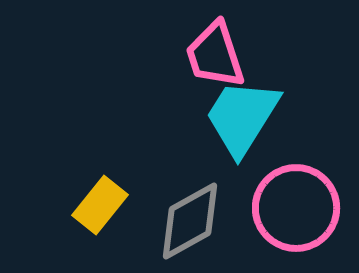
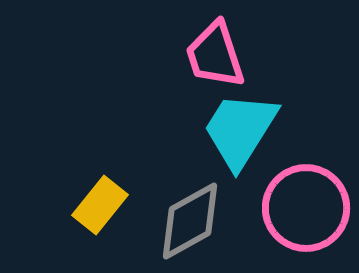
cyan trapezoid: moved 2 px left, 13 px down
pink circle: moved 10 px right
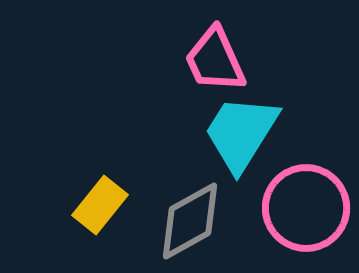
pink trapezoid: moved 5 px down; rotated 6 degrees counterclockwise
cyan trapezoid: moved 1 px right, 3 px down
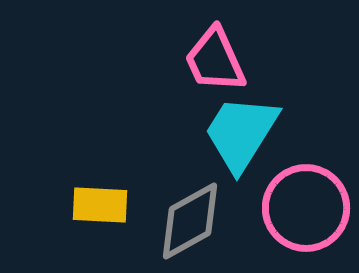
yellow rectangle: rotated 54 degrees clockwise
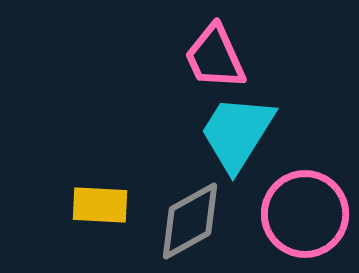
pink trapezoid: moved 3 px up
cyan trapezoid: moved 4 px left
pink circle: moved 1 px left, 6 px down
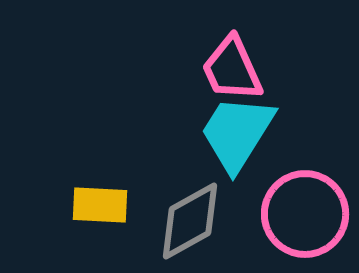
pink trapezoid: moved 17 px right, 12 px down
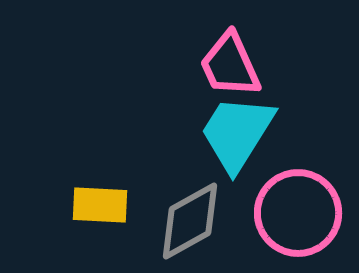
pink trapezoid: moved 2 px left, 4 px up
pink circle: moved 7 px left, 1 px up
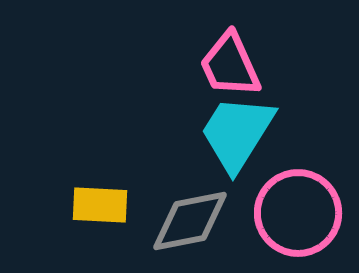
gray diamond: rotated 18 degrees clockwise
